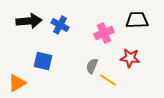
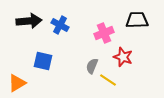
red star: moved 7 px left, 1 px up; rotated 12 degrees clockwise
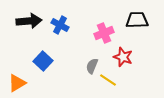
blue square: rotated 30 degrees clockwise
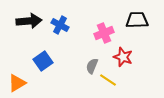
blue square: rotated 12 degrees clockwise
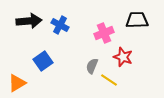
yellow line: moved 1 px right
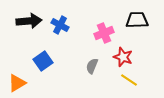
yellow line: moved 20 px right
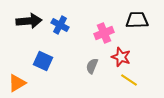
red star: moved 2 px left
blue square: rotated 30 degrees counterclockwise
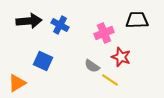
gray semicircle: rotated 77 degrees counterclockwise
yellow line: moved 19 px left
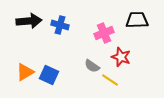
blue cross: rotated 12 degrees counterclockwise
blue square: moved 6 px right, 14 px down
orange triangle: moved 8 px right, 11 px up
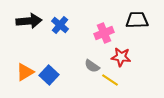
blue cross: rotated 24 degrees clockwise
red star: rotated 12 degrees counterclockwise
blue square: rotated 18 degrees clockwise
